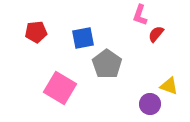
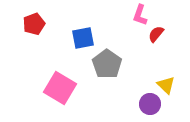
red pentagon: moved 2 px left, 8 px up; rotated 15 degrees counterclockwise
yellow triangle: moved 3 px left, 1 px up; rotated 24 degrees clockwise
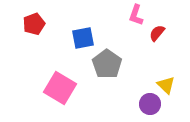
pink L-shape: moved 4 px left
red semicircle: moved 1 px right, 1 px up
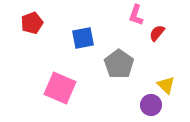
red pentagon: moved 2 px left, 1 px up
gray pentagon: moved 12 px right
pink square: rotated 8 degrees counterclockwise
purple circle: moved 1 px right, 1 px down
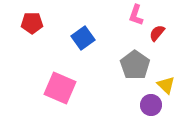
red pentagon: rotated 20 degrees clockwise
blue square: rotated 25 degrees counterclockwise
gray pentagon: moved 16 px right, 1 px down
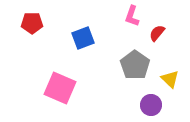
pink L-shape: moved 4 px left, 1 px down
blue square: rotated 15 degrees clockwise
yellow triangle: moved 4 px right, 6 px up
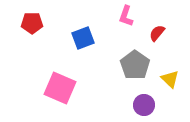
pink L-shape: moved 6 px left
purple circle: moved 7 px left
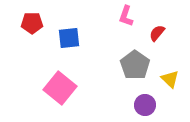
blue square: moved 14 px left; rotated 15 degrees clockwise
pink square: rotated 16 degrees clockwise
purple circle: moved 1 px right
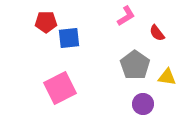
pink L-shape: rotated 140 degrees counterclockwise
red pentagon: moved 14 px right, 1 px up
red semicircle: rotated 78 degrees counterclockwise
yellow triangle: moved 3 px left, 2 px up; rotated 36 degrees counterclockwise
pink square: rotated 24 degrees clockwise
purple circle: moved 2 px left, 1 px up
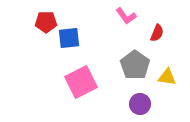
pink L-shape: rotated 85 degrees clockwise
red semicircle: rotated 120 degrees counterclockwise
pink square: moved 21 px right, 6 px up
purple circle: moved 3 px left
